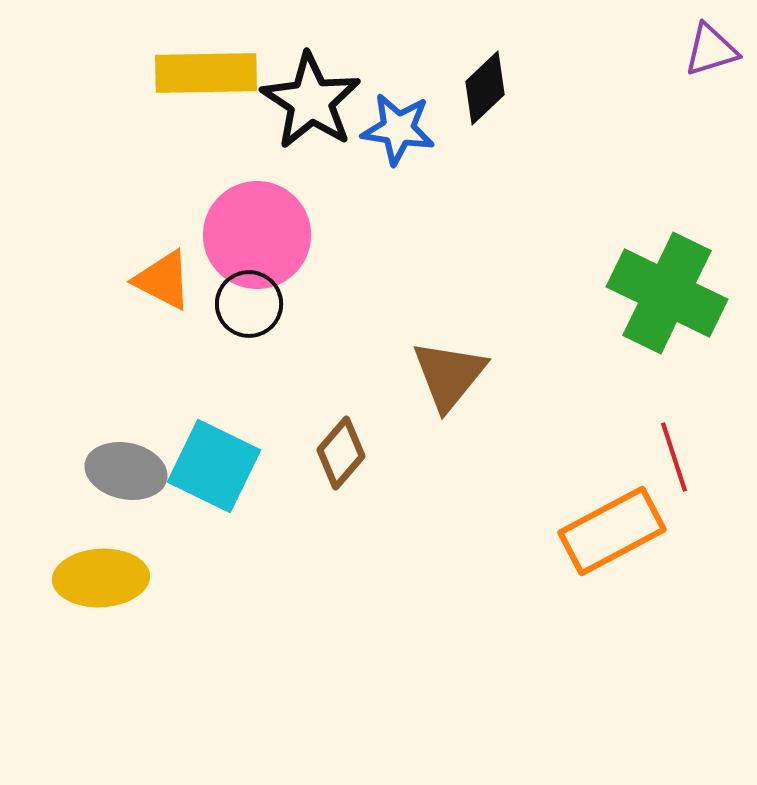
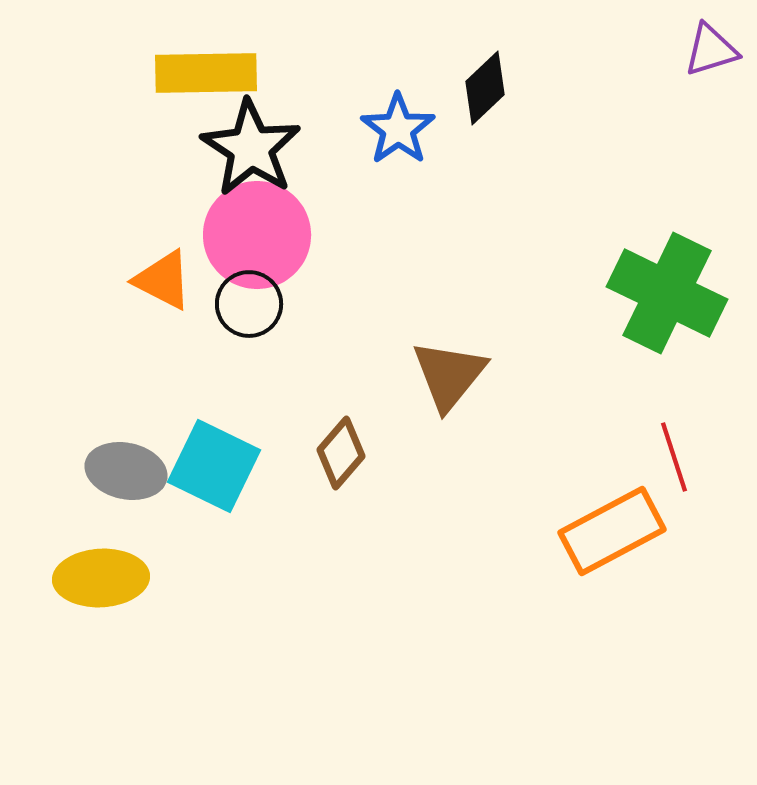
black star: moved 60 px left, 47 px down
blue star: rotated 28 degrees clockwise
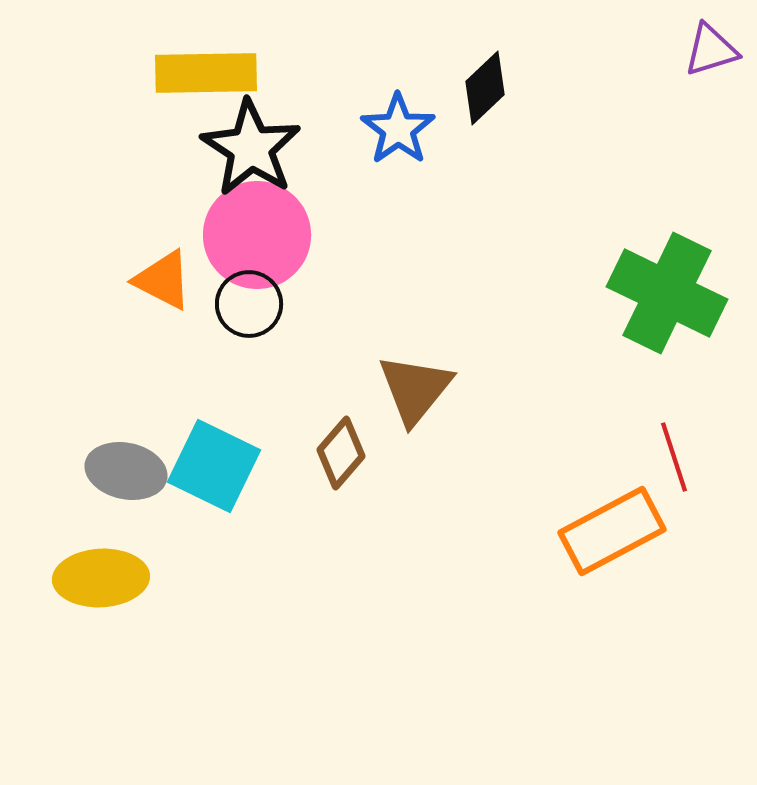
brown triangle: moved 34 px left, 14 px down
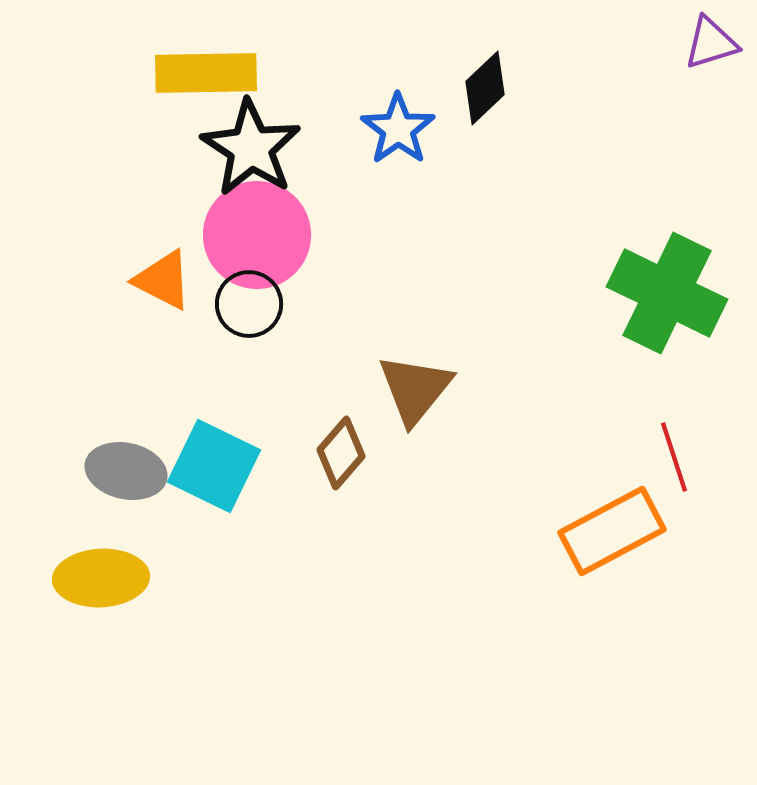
purple triangle: moved 7 px up
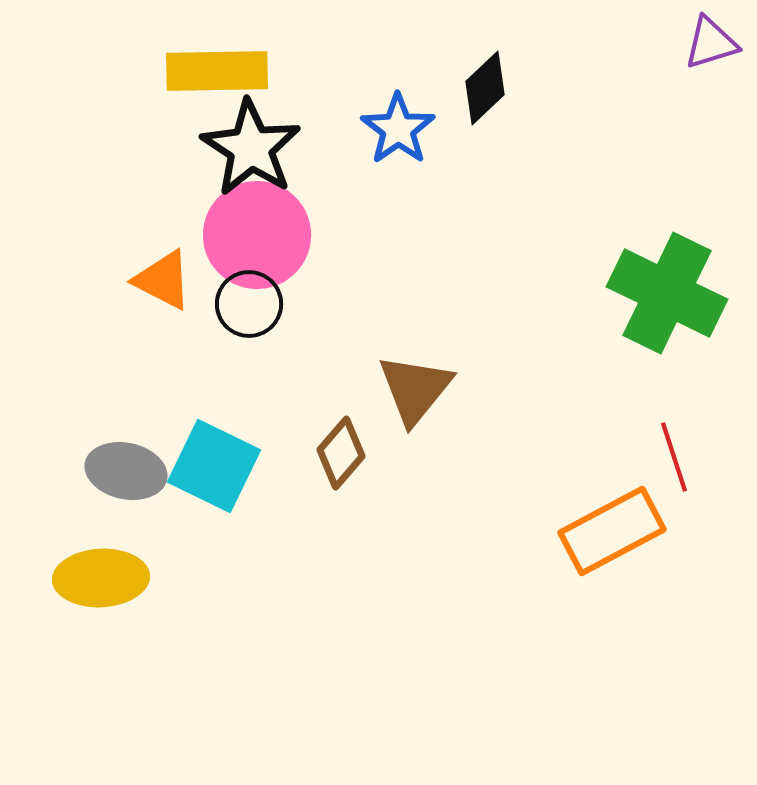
yellow rectangle: moved 11 px right, 2 px up
